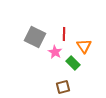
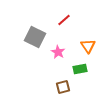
red line: moved 14 px up; rotated 48 degrees clockwise
orange triangle: moved 4 px right
pink star: moved 3 px right
green rectangle: moved 7 px right, 6 px down; rotated 56 degrees counterclockwise
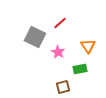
red line: moved 4 px left, 3 px down
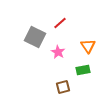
green rectangle: moved 3 px right, 1 px down
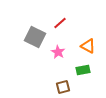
orange triangle: rotated 28 degrees counterclockwise
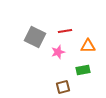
red line: moved 5 px right, 8 px down; rotated 32 degrees clockwise
orange triangle: rotated 28 degrees counterclockwise
pink star: rotated 24 degrees clockwise
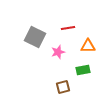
red line: moved 3 px right, 3 px up
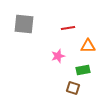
gray square: moved 11 px left, 13 px up; rotated 20 degrees counterclockwise
pink star: moved 4 px down
brown square: moved 10 px right, 1 px down; rotated 32 degrees clockwise
